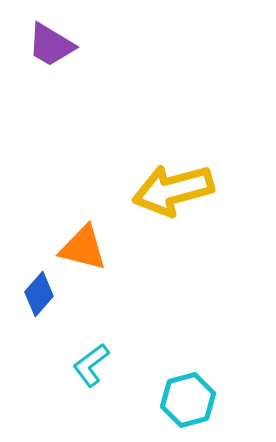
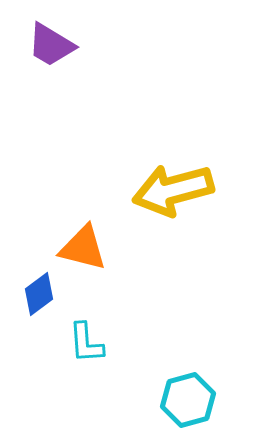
blue diamond: rotated 12 degrees clockwise
cyan L-shape: moved 5 px left, 22 px up; rotated 57 degrees counterclockwise
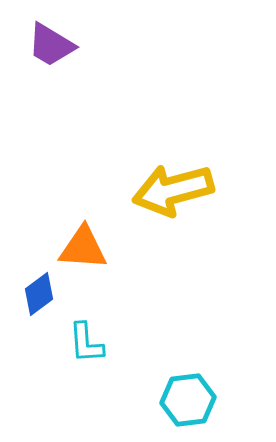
orange triangle: rotated 10 degrees counterclockwise
cyan hexagon: rotated 8 degrees clockwise
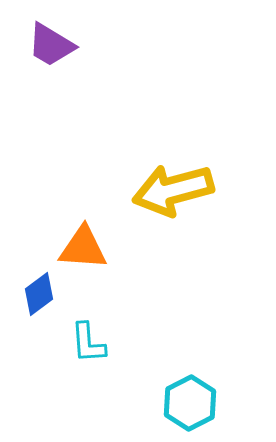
cyan L-shape: moved 2 px right
cyan hexagon: moved 2 px right, 3 px down; rotated 20 degrees counterclockwise
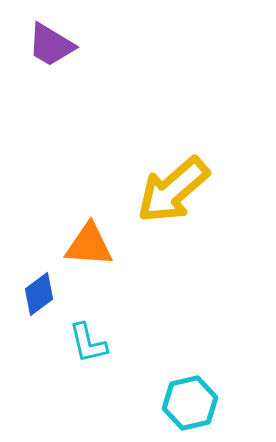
yellow arrow: rotated 26 degrees counterclockwise
orange triangle: moved 6 px right, 3 px up
cyan L-shape: rotated 9 degrees counterclockwise
cyan hexagon: rotated 14 degrees clockwise
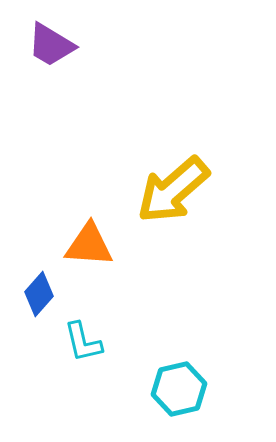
blue diamond: rotated 12 degrees counterclockwise
cyan L-shape: moved 5 px left, 1 px up
cyan hexagon: moved 11 px left, 14 px up
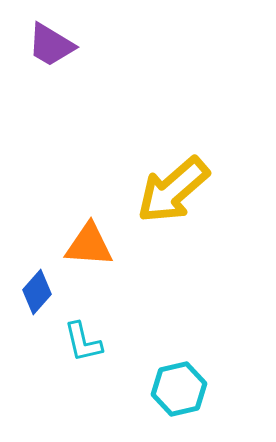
blue diamond: moved 2 px left, 2 px up
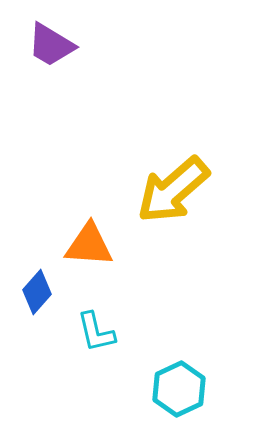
cyan L-shape: moved 13 px right, 10 px up
cyan hexagon: rotated 12 degrees counterclockwise
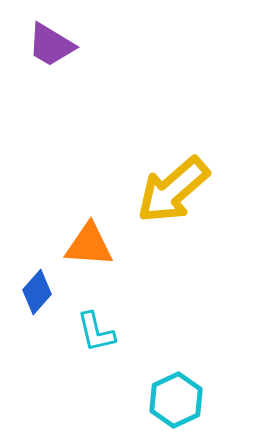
cyan hexagon: moved 3 px left, 11 px down
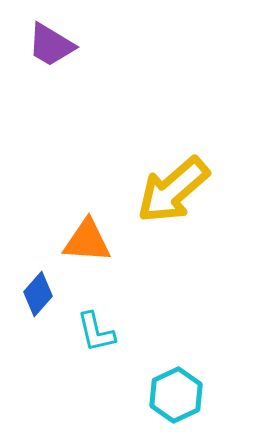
orange triangle: moved 2 px left, 4 px up
blue diamond: moved 1 px right, 2 px down
cyan hexagon: moved 5 px up
